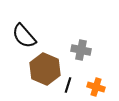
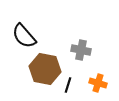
brown hexagon: rotated 12 degrees counterclockwise
orange cross: moved 2 px right, 4 px up
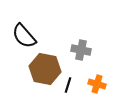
orange cross: moved 1 px left, 1 px down
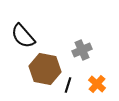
black semicircle: moved 1 px left
gray cross: moved 1 px right; rotated 36 degrees counterclockwise
orange cross: rotated 24 degrees clockwise
